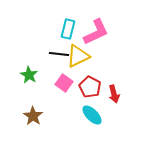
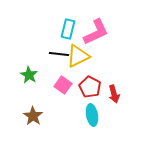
pink square: moved 1 px left, 2 px down
cyan ellipse: rotated 35 degrees clockwise
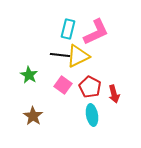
black line: moved 1 px right, 1 px down
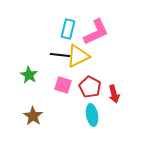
pink square: rotated 18 degrees counterclockwise
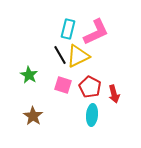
black line: rotated 54 degrees clockwise
cyan ellipse: rotated 15 degrees clockwise
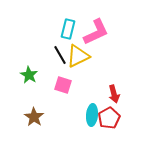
red pentagon: moved 19 px right, 31 px down; rotated 15 degrees clockwise
brown star: moved 1 px right, 1 px down
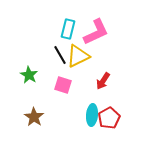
red arrow: moved 11 px left, 13 px up; rotated 48 degrees clockwise
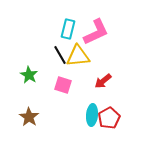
yellow triangle: rotated 20 degrees clockwise
red arrow: rotated 18 degrees clockwise
brown star: moved 5 px left
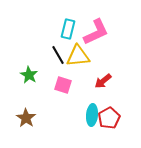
black line: moved 2 px left
brown star: moved 3 px left, 1 px down
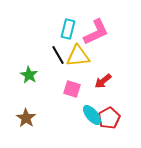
pink square: moved 9 px right, 4 px down
cyan ellipse: rotated 45 degrees counterclockwise
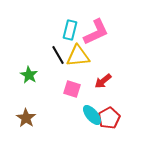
cyan rectangle: moved 2 px right, 1 px down
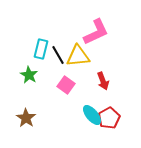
cyan rectangle: moved 29 px left, 19 px down
red arrow: rotated 72 degrees counterclockwise
pink square: moved 6 px left, 4 px up; rotated 18 degrees clockwise
